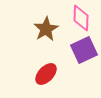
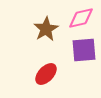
pink diamond: rotated 76 degrees clockwise
purple square: rotated 20 degrees clockwise
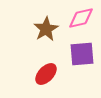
purple square: moved 2 px left, 4 px down
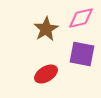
purple square: rotated 16 degrees clockwise
red ellipse: rotated 15 degrees clockwise
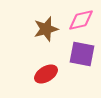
pink diamond: moved 2 px down
brown star: rotated 15 degrees clockwise
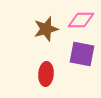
pink diamond: rotated 12 degrees clockwise
red ellipse: rotated 55 degrees counterclockwise
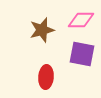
brown star: moved 4 px left, 1 px down
red ellipse: moved 3 px down
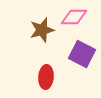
pink diamond: moved 7 px left, 3 px up
purple square: rotated 16 degrees clockwise
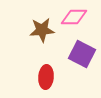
brown star: rotated 10 degrees clockwise
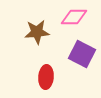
brown star: moved 5 px left, 2 px down
